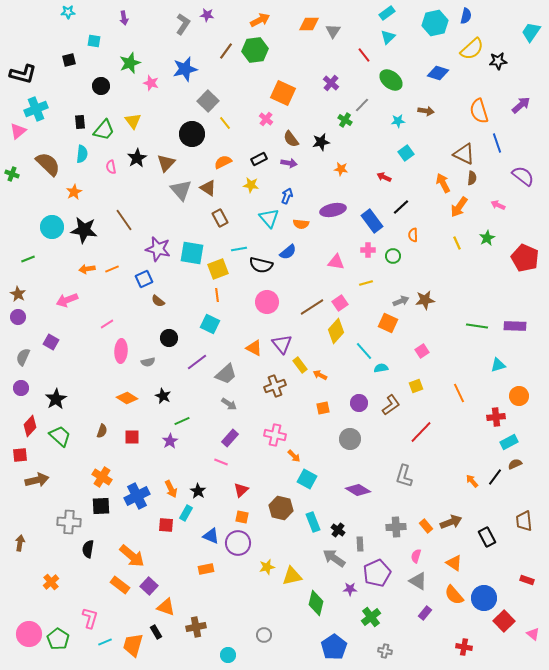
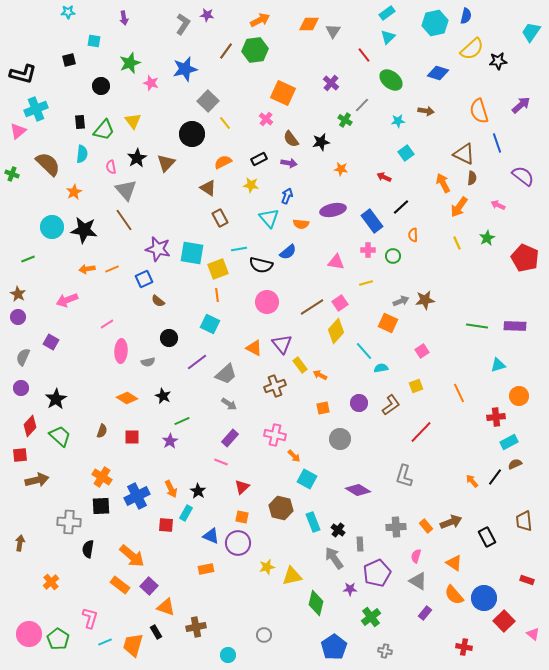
gray triangle at (181, 190): moved 55 px left
gray circle at (350, 439): moved 10 px left
red triangle at (241, 490): moved 1 px right, 3 px up
gray arrow at (334, 558): rotated 20 degrees clockwise
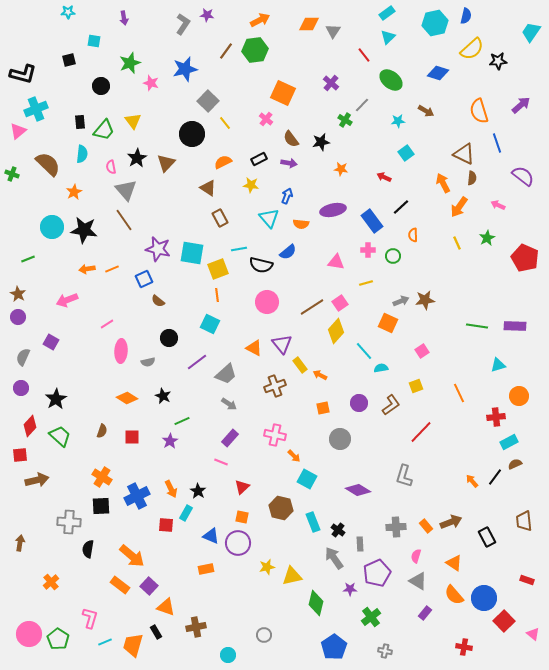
brown arrow at (426, 111): rotated 21 degrees clockwise
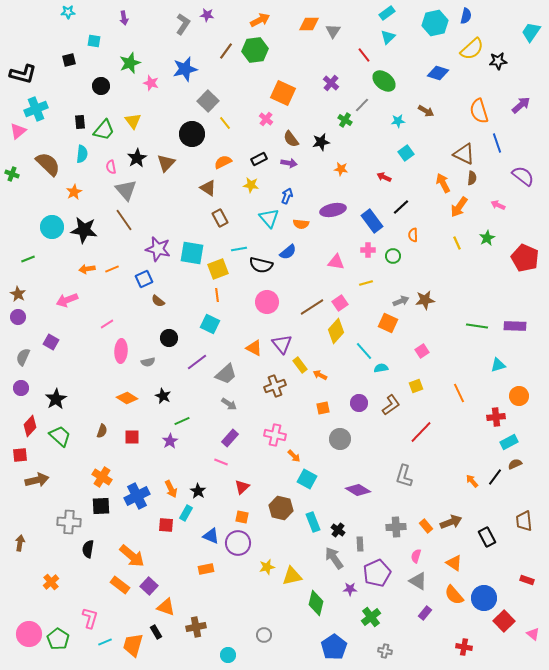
green ellipse at (391, 80): moved 7 px left, 1 px down
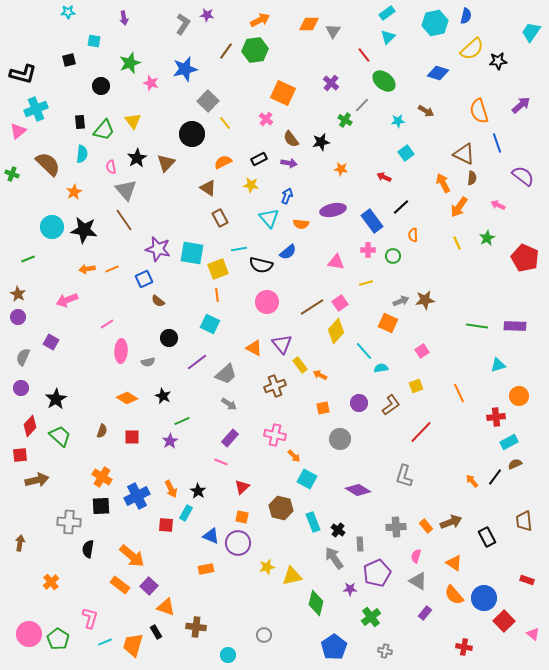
brown cross at (196, 627): rotated 18 degrees clockwise
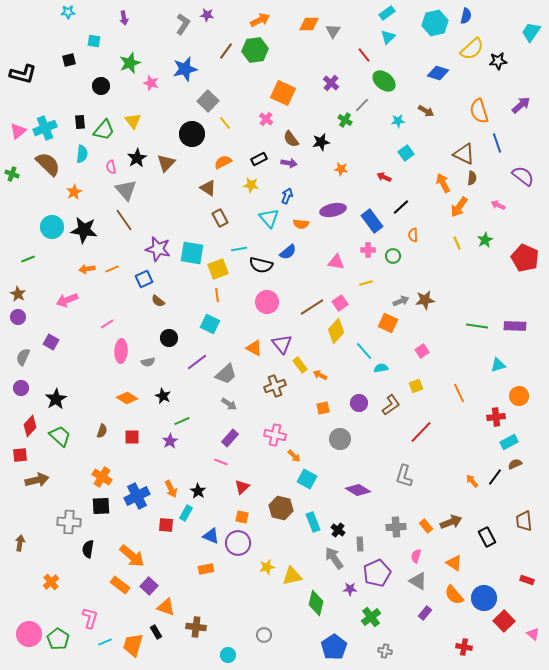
cyan cross at (36, 109): moved 9 px right, 19 px down
green star at (487, 238): moved 2 px left, 2 px down
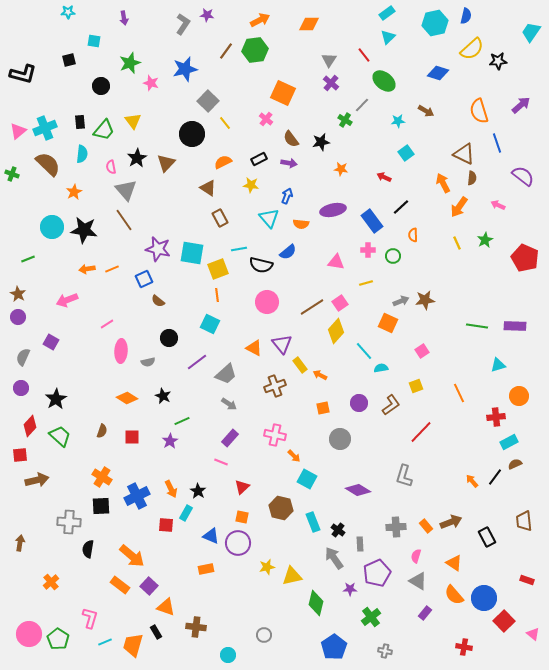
gray triangle at (333, 31): moved 4 px left, 29 px down
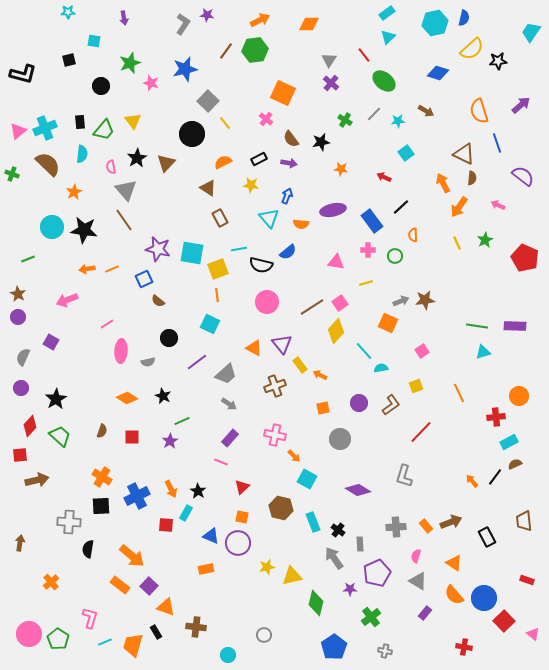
blue semicircle at (466, 16): moved 2 px left, 2 px down
gray line at (362, 105): moved 12 px right, 9 px down
green circle at (393, 256): moved 2 px right
cyan triangle at (498, 365): moved 15 px left, 13 px up
